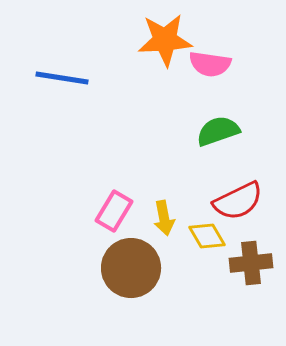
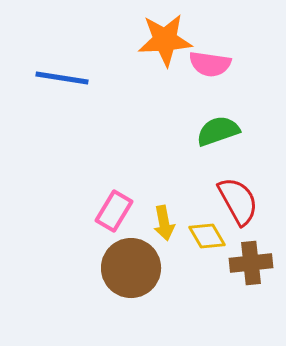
red semicircle: rotated 93 degrees counterclockwise
yellow arrow: moved 5 px down
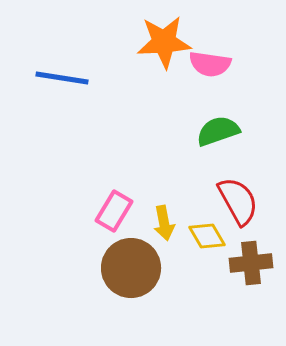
orange star: moved 1 px left, 2 px down
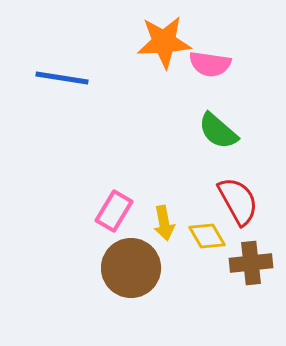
green semicircle: rotated 120 degrees counterclockwise
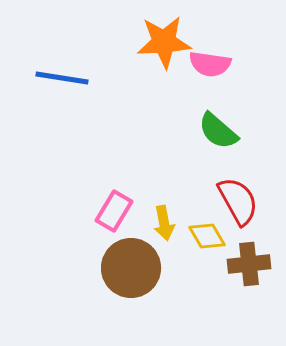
brown cross: moved 2 px left, 1 px down
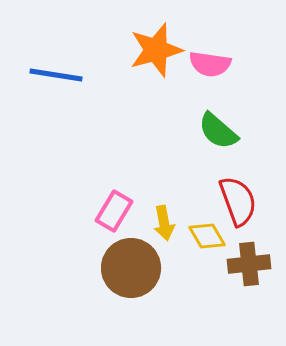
orange star: moved 8 px left, 8 px down; rotated 12 degrees counterclockwise
blue line: moved 6 px left, 3 px up
red semicircle: rotated 9 degrees clockwise
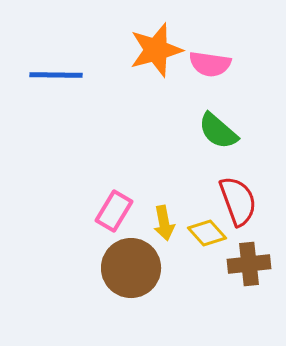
blue line: rotated 8 degrees counterclockwise
yellow diamond: moved 3 px up; rotated 12 degrees counterclockwise
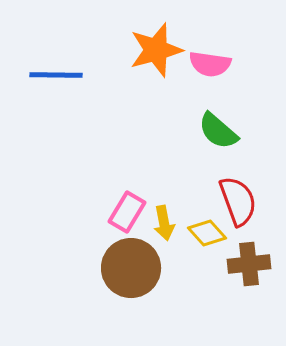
pink rectangle: moved 13 px right, 1 px down
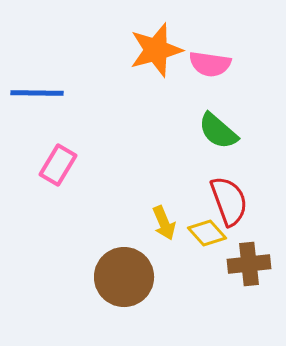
blue line: moved 19 px left, 18 px down
red semicircle: moved 9 px left
pink rectangle: moved 69 px left, 47 px up
yellow arrow: rotated 12 degrees counterclockwise
brown circle: moved 7 px left, 9 px down
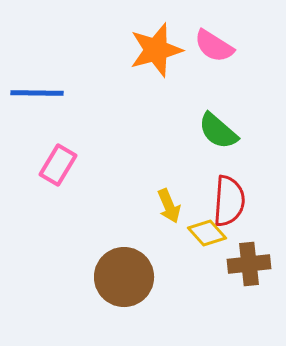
pink semicircle: moved 4 px right, 18 px up; rotated 24 degrees clockwise
red semicircle: rotated 24 degrees clockwise
yellow arrow: moved 5 px right, 17 px up
